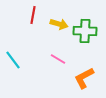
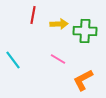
yellow arrow: rotated 18 degrees counterclockwise
orange L-shape: moved 1 px left, 2 px down
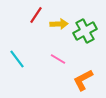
red line: moved 3 px right; rotated 24 degrees clockwise
green cross: rotated 30 degrees counterclockwise
cyan line: moved 4 px right, 1 px up
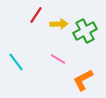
cyan line: moved 1 px left, 3 px down
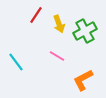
yellow arrow: rotated 72 degrees clockwise
pink line: moved 1 px left, 3 px up
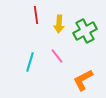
red line: rotated 42 degrees counterclockwise
yellow arrow: rotated 24 degrees clockwise
pink line: rotated 21 degrees clockwise
cyan line: moved 14 px right; rotated 54 degrees clockwise
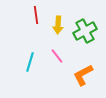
yellow arrow: moved 1 px left, 1 px down
orange L-shape: moved 5 px up
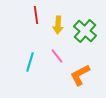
green cross: rotated 20 degrees counterclockwise
orange L-shape: moved 3 px left
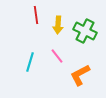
green cross: rotated 15 degrees counterclockwise
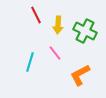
red line: rotated 18 degrees counterclockwise
pink line: moved 2 px left, 3 px up
